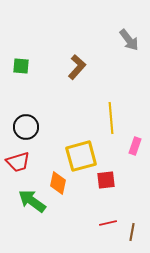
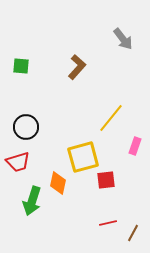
gray arrow: moved 6 px left, 1 px up
yellow line: rotated 44 degrees clockwise
yellow square: moved 2 px right, 1 px down
green arrow: rotated 108 degrees counterclockwise
brown line: moved 1 px right, 1 px down; rotated 18 degrees clockwise
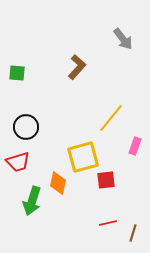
green square: moved 4 px left, 7 px down
brown line: rotated 12 degrees counterclockwise
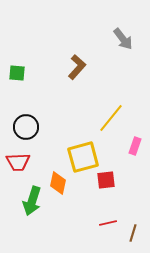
red trapezoid: rotated 15 degrees clockwise
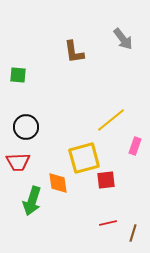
brown L-shape: moved 3 px left, 15 px up; rotated 130 degrees clockwise
green square: moved 1 px right, 2 px down
yellow line: moved 2 px down; rotated 12 degrees clockwise
yellow square: moved 1 px right, 1 px down
orange diamond: rotated 20 degrees counterclockwise
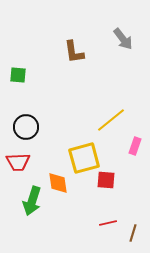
red square: rotated 12 degrees clockwise
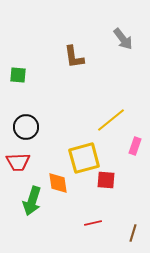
brown L-shape: moved 5 px down
red line: moved 15 px left
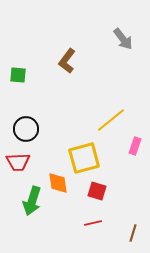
brown L-shape: moved 7 px left, 4 px down; rotated 45 degrees clockwise
black circle: moved 2 px down
red square: moved 9 px left, 11 px down; rotated 12 degrees clockwise
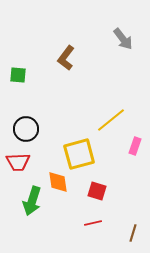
brown L-shape: moved 1 px left, 3 px up
yellow square: moved 5 px left, 4 px up
orange diamond: moved 1 px up
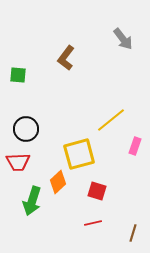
orange diamond: rotated 55 degrees clockwise
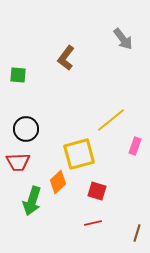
brown line: moved 4 px right
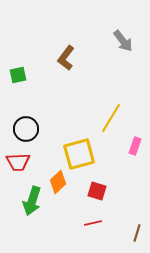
gray arrow: moved 2 px down
green square: rotated 18 degrees counterclockwise
yellow line: moved 2 px up; rotated 20 degrees counterclockwise
